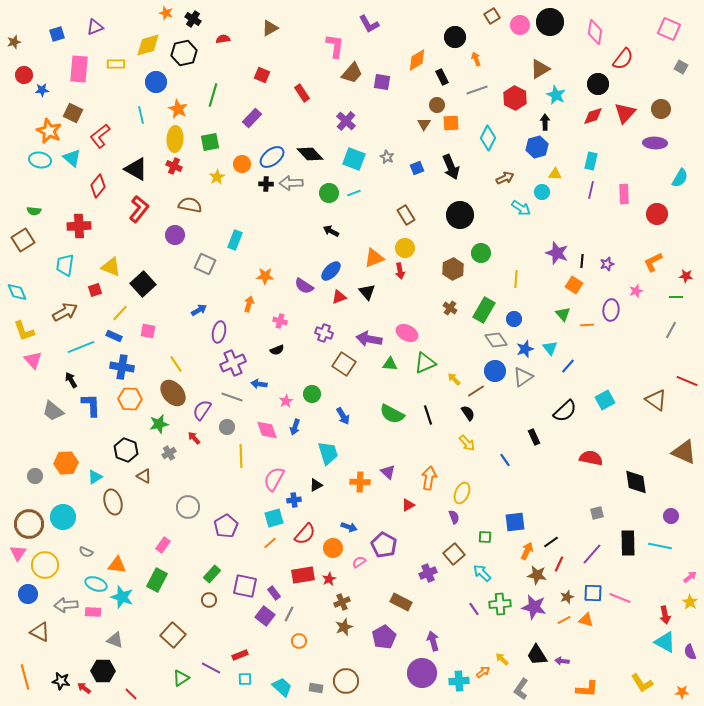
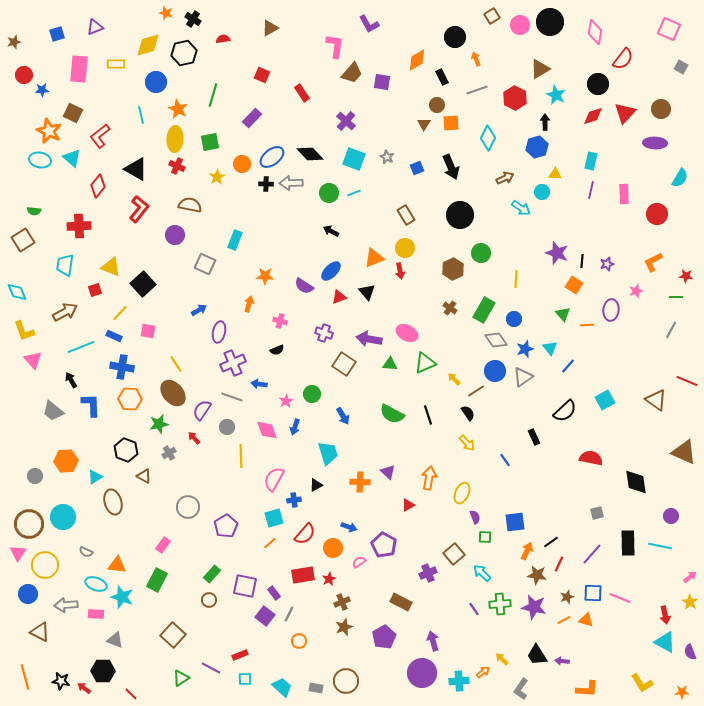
red cross at (174, 166): moved 3 px right
orange hexagon at (66, 463): moved 2 px up
purple semicircle at (454, 517): moved 21 px right
pink rectangle at (93, 612): moved 3 px right, 2 px down
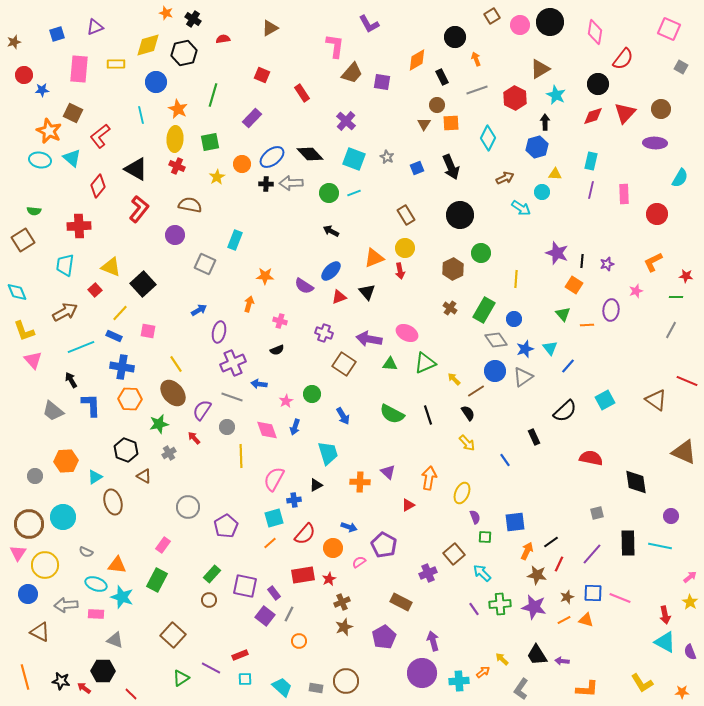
red square at (95, 290): rotated 24 degrees counterclockwise
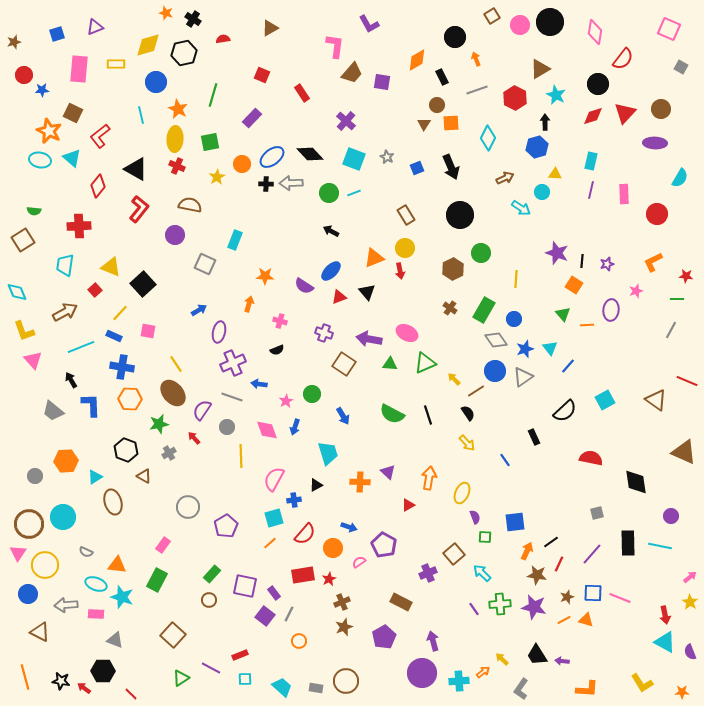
green line at (676, 297): moved 1 px right, 2 px down
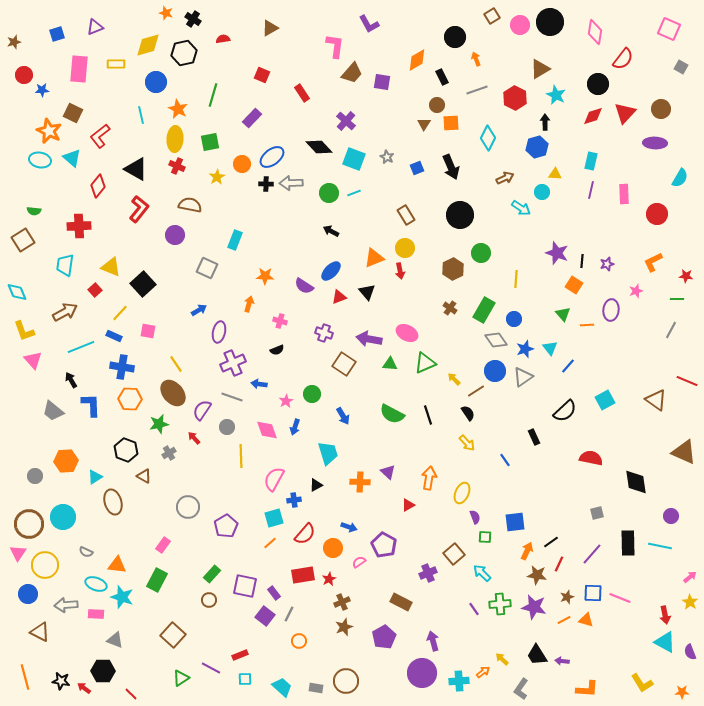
black diamond at (310, 154): moved 9 px right, 7 px up
gray square at (205, 264): moved 2 px right, 4 px down
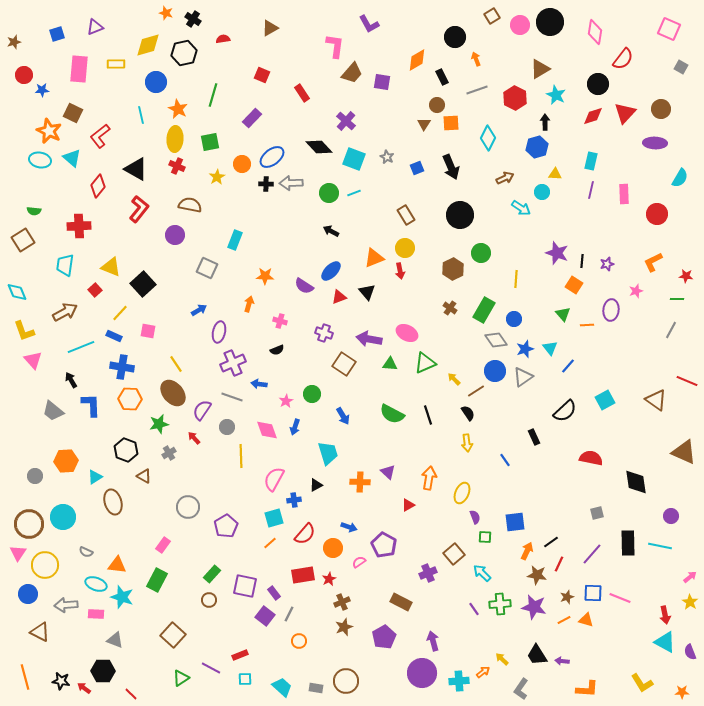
yellow arrow at (467, 443): rotated 36 degrees clockwise
